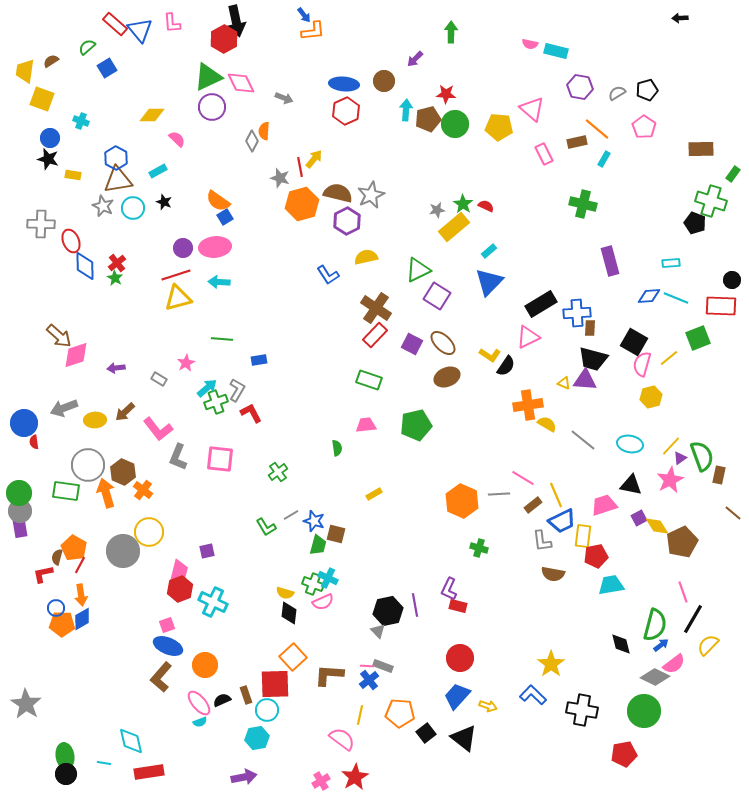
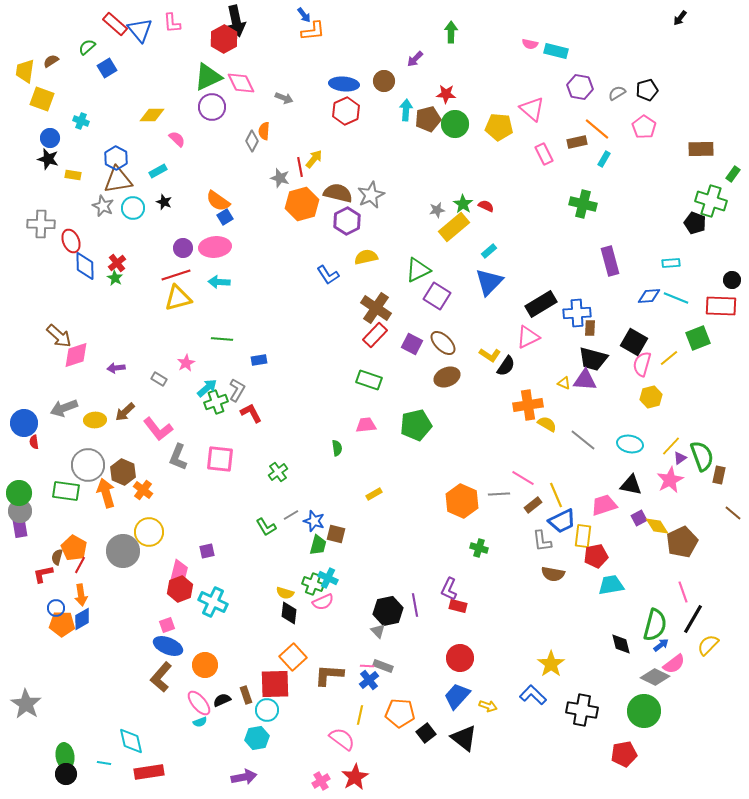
black arrow at (680, 18): rotated 49 degrees counterclockwise
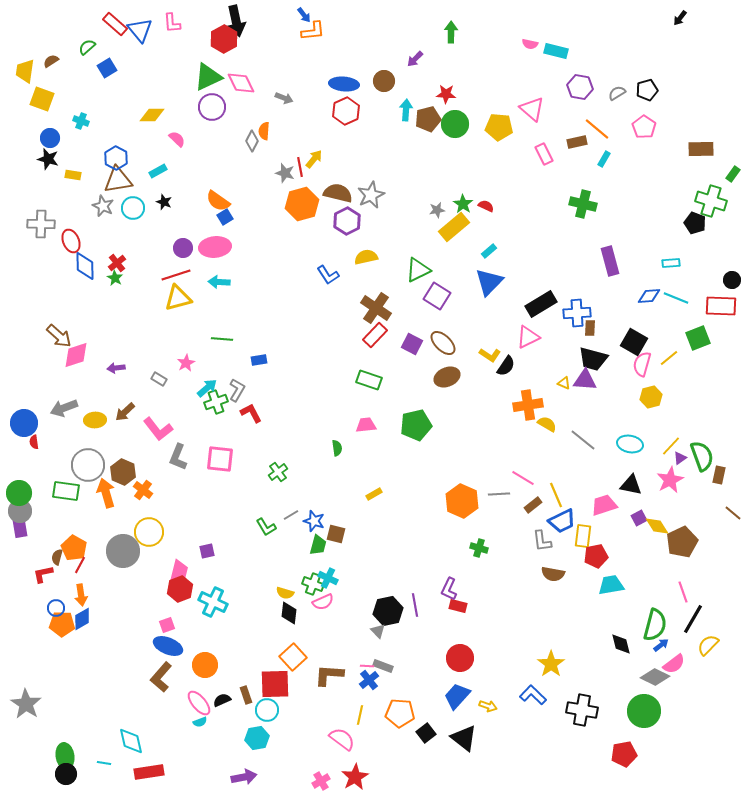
gray star at (280, 178): moved 5 px right, 5 px up
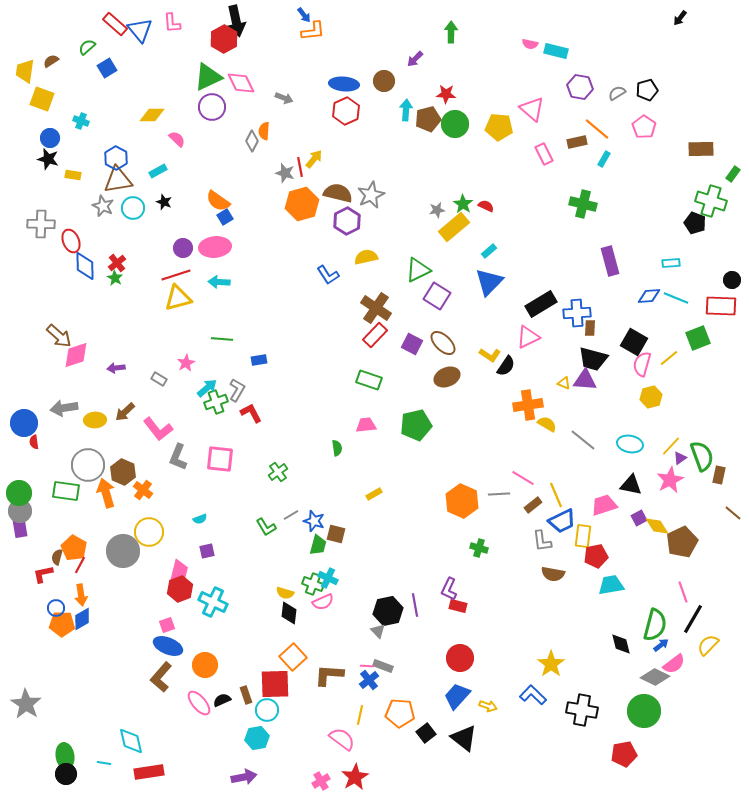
gray arrow at (64, 408): rotated 12 degrees clockwise
cyan semicircle at (200, 722): moved 203 px up
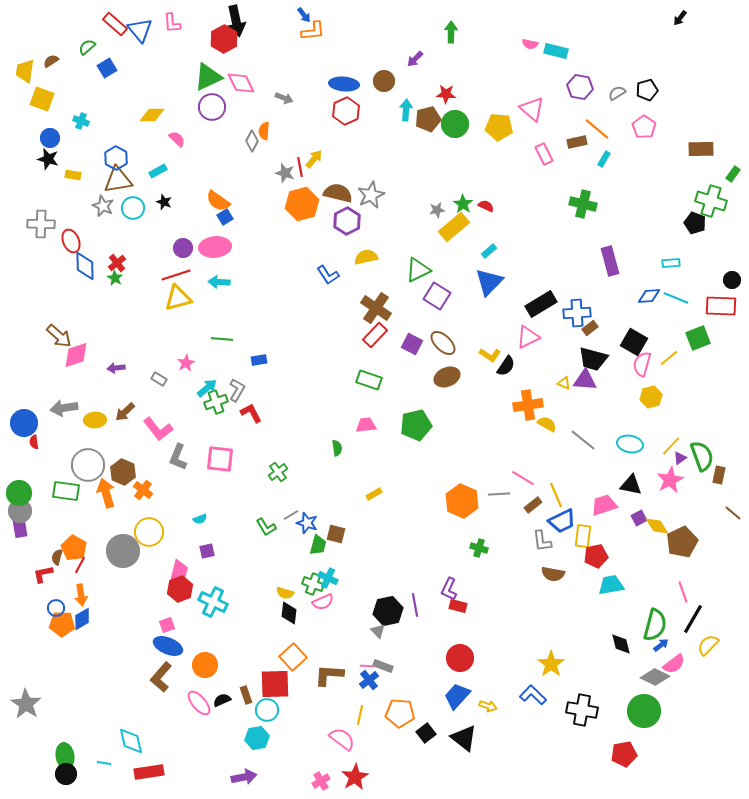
brown rectangle at (590, 328): rotated 49 degrees clockwise
blue star at (314, 521): moved 7 px left, 2 px down
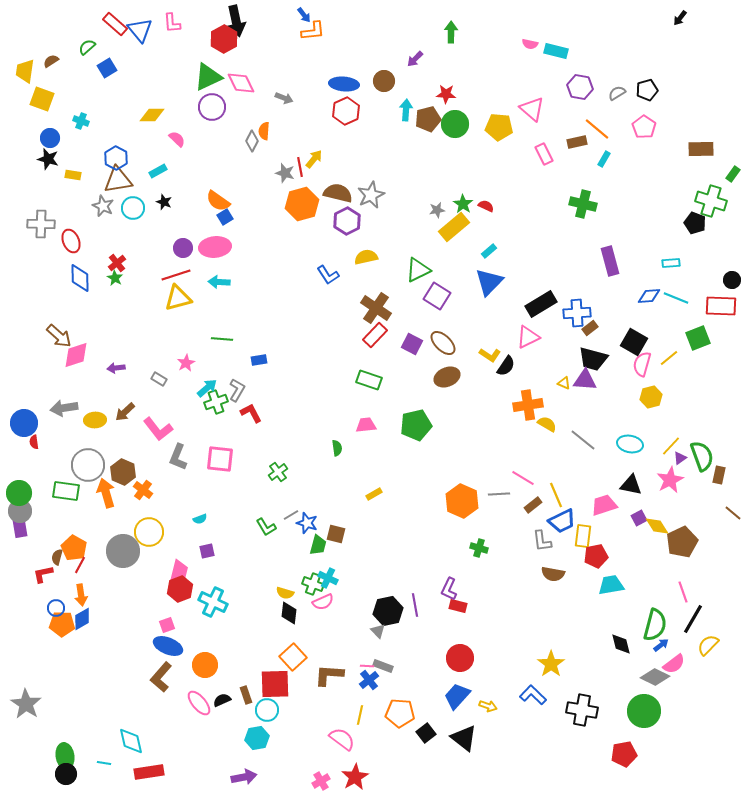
blue diamond at (85, 266): moved 5 px left, 12 px down
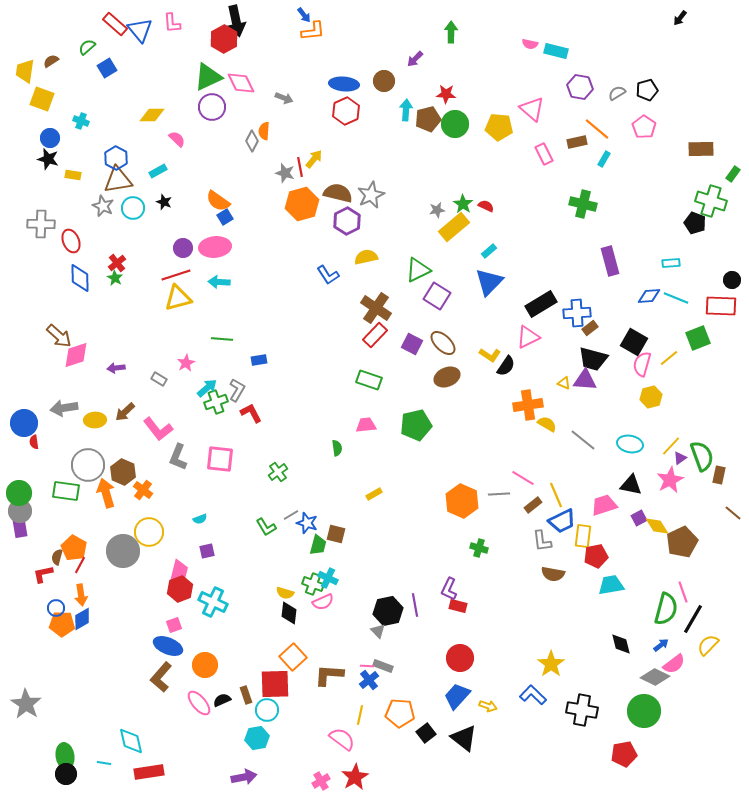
pink square at (167, 625): moved 7 px right
green semicircle at (655, 625): moved 11 px right, 16 px up
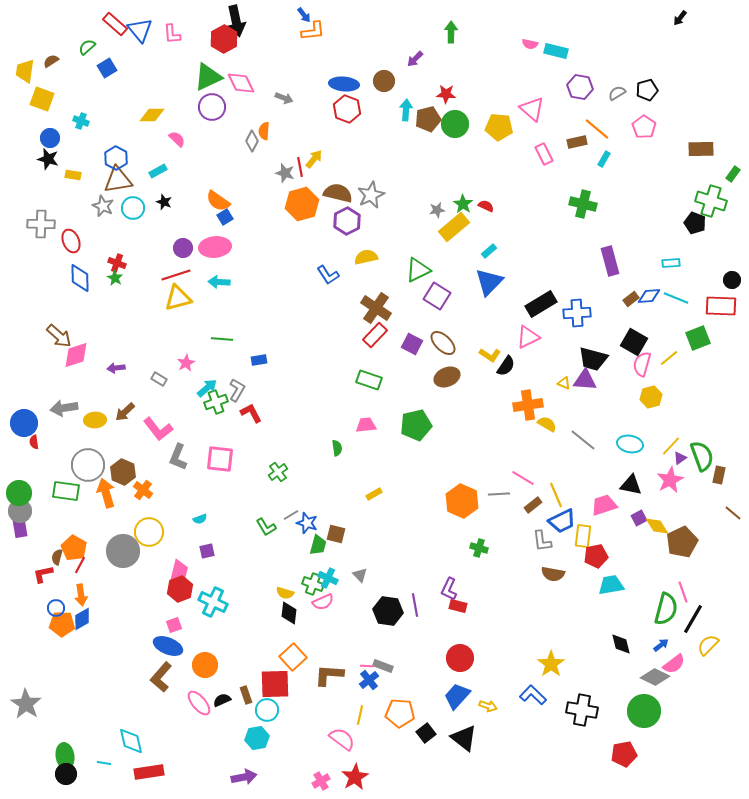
pink L-shape at (172, 23): moved 11 px down
red hexagon at (346, 111): moved 1 px right, 2 px up; rotated 16 degrees counterclockwise
red cross at (117, 263): rotated 30 degrees counterclockwise
brown rectangle at (590, 328): moved 41 px right, 29 px up
black hexagon at (388, 611): rotated 20 degrees clockwise
gray triangle at (378, 631): moved 18 px left, 56 px up
